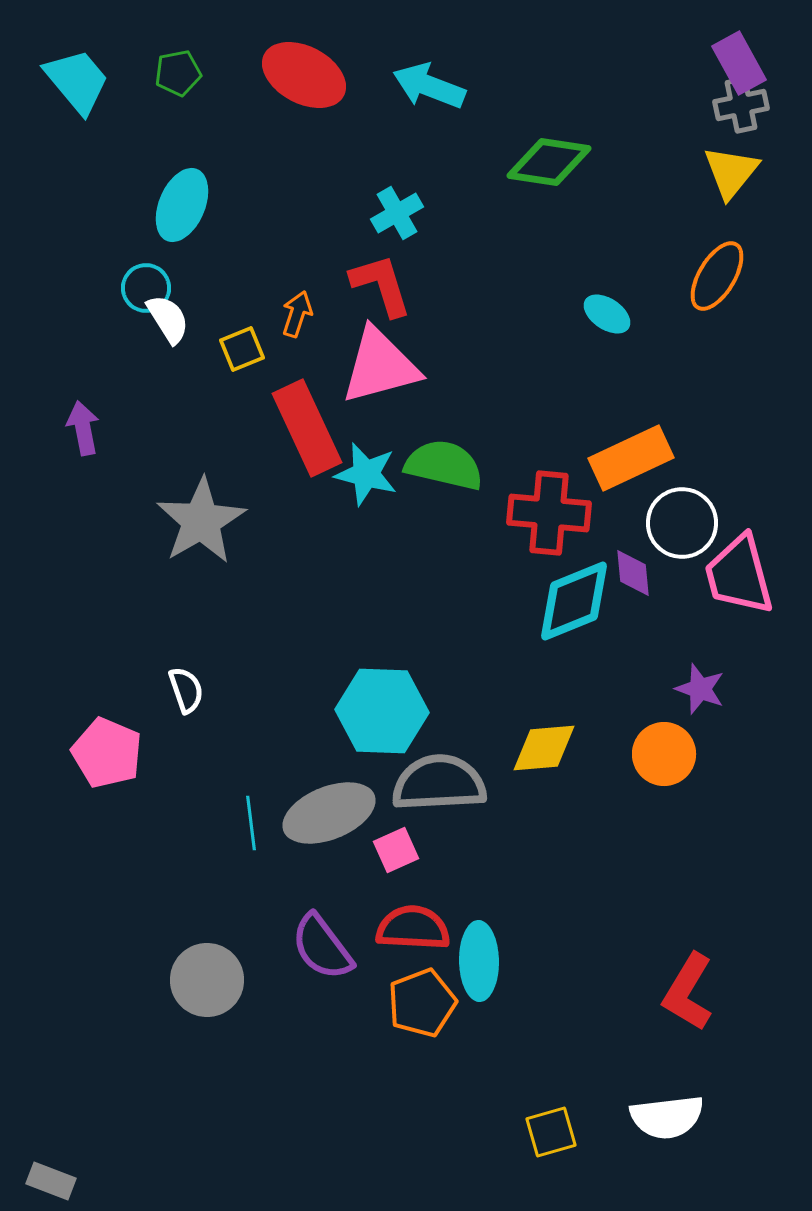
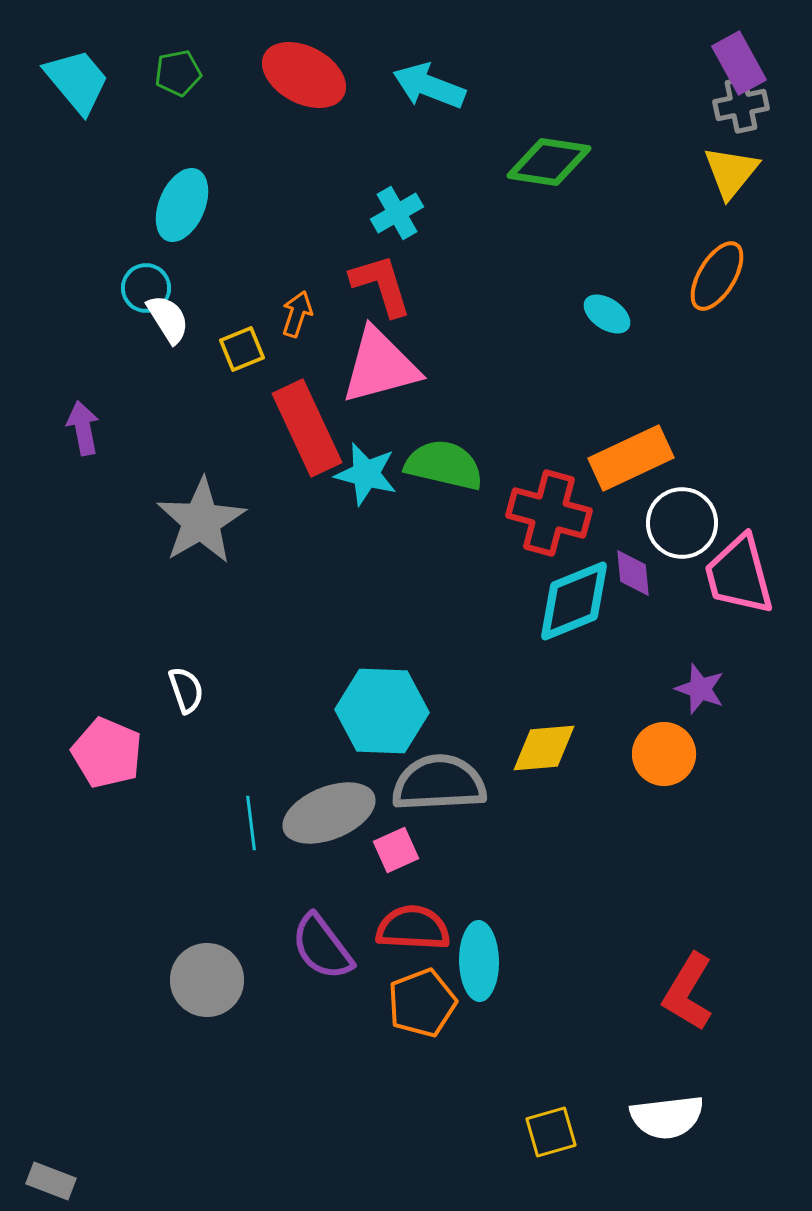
red cross at (549, 513): rotated 10 degrees clockwise
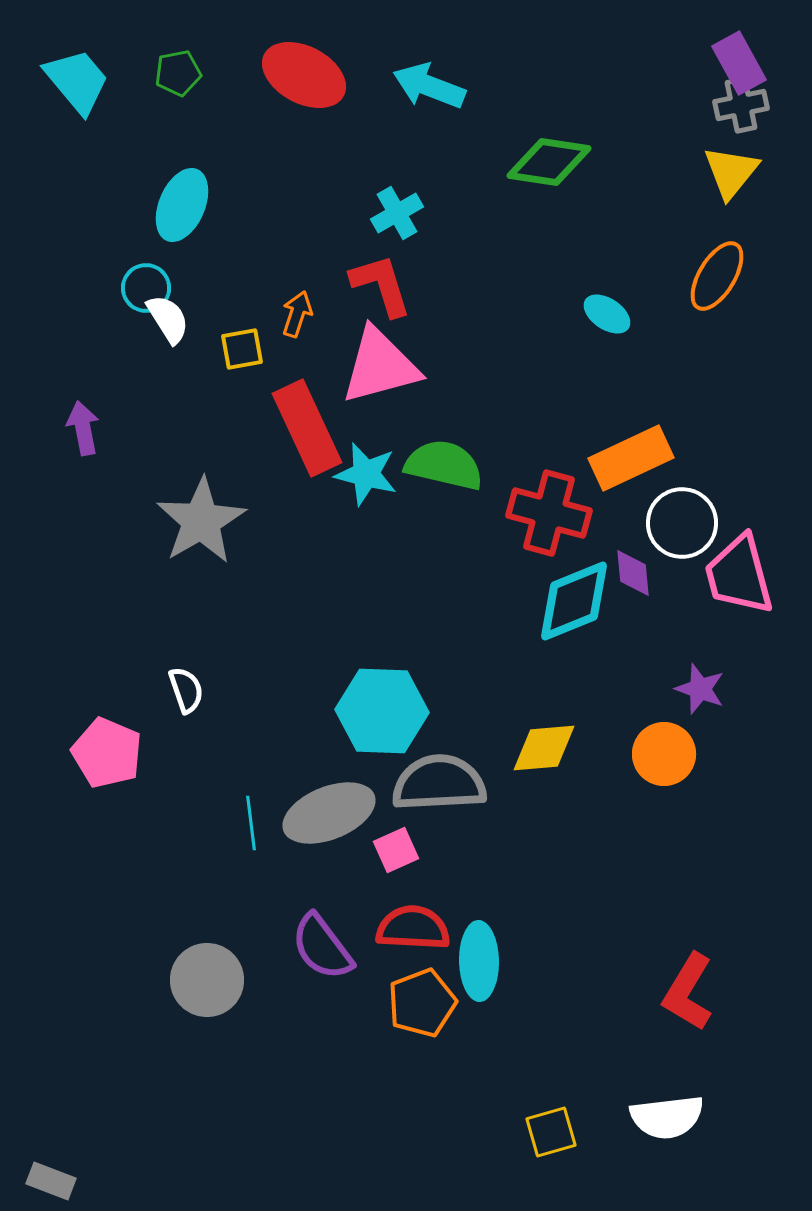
yellow square at (242, 349): rotated 12 degrees clockwise
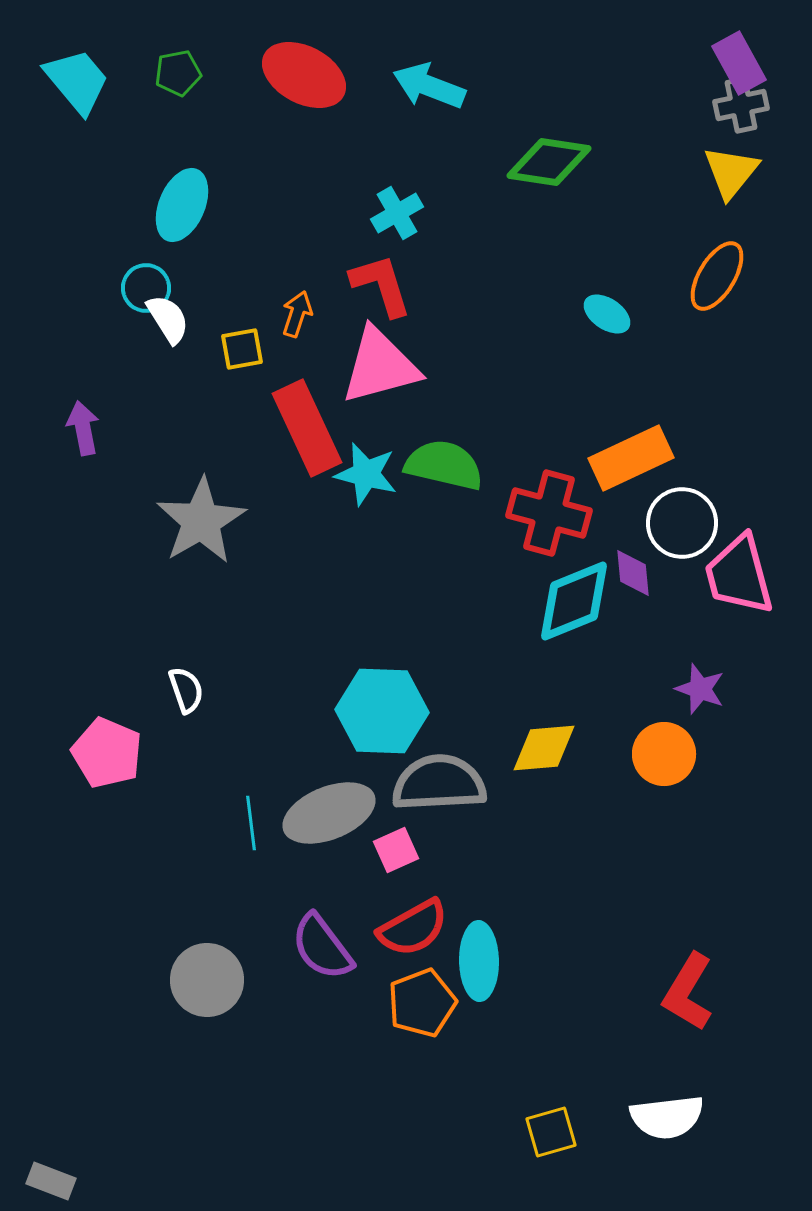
red semicircle at (413, 928): rotated 148 degrees clockwise
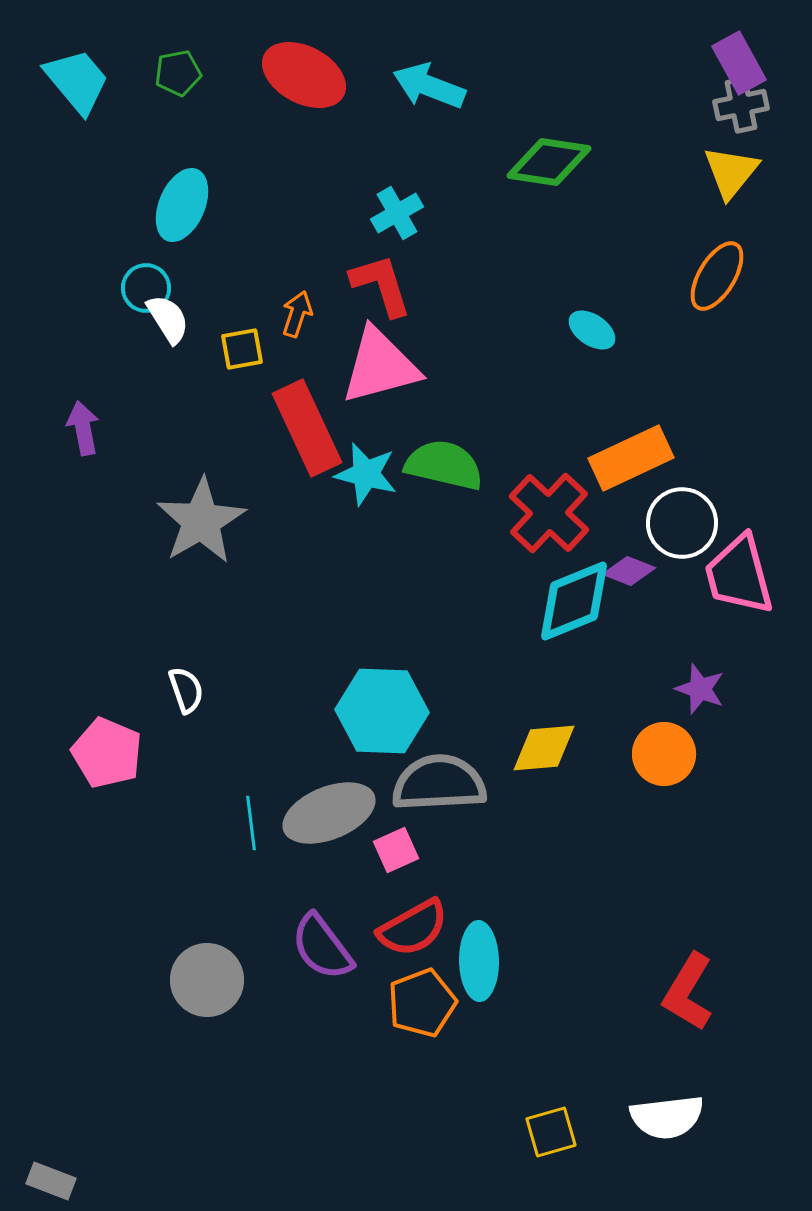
cyan ellipse at (607, 314): moved 15 px left, 16 px down
red cross at (549, 513): rotated 28 degrees clockwise
purple diamond at (633, 573): moved 4 px left, 2 px up; rotated 63 degrees counterclockwise
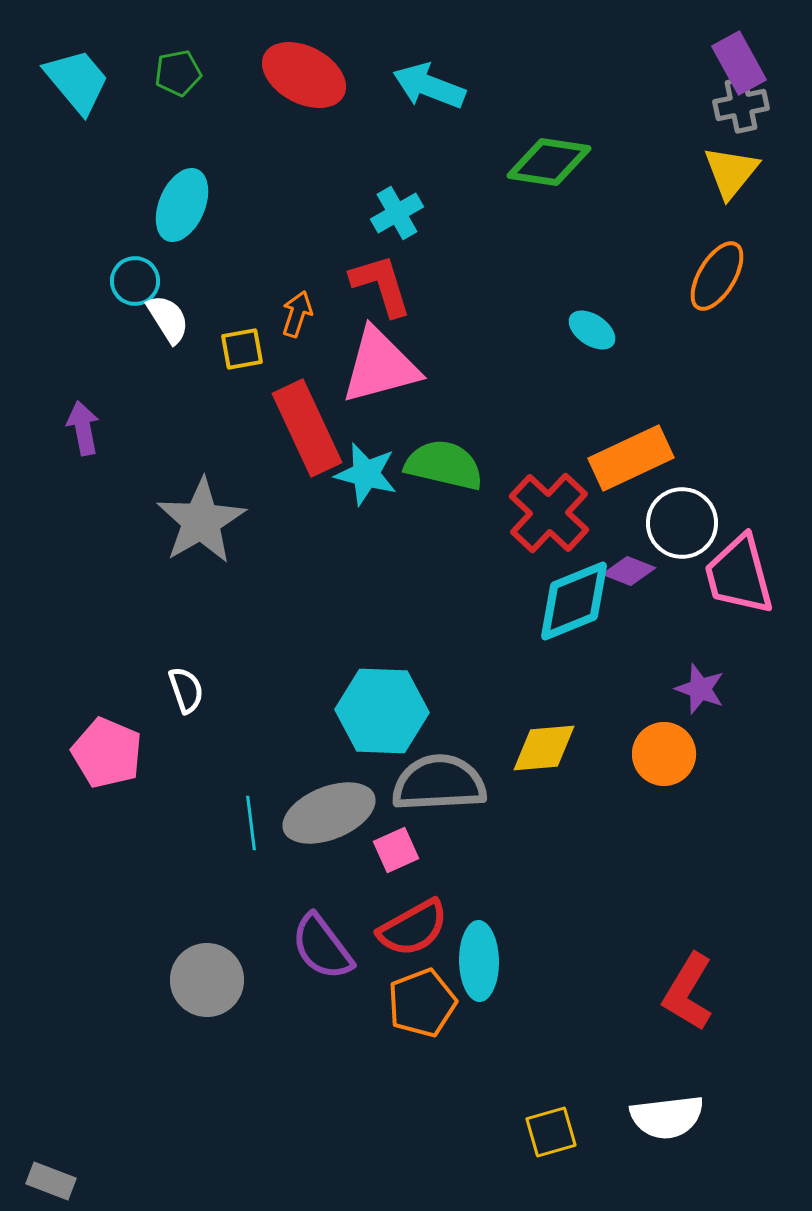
cyan circle at (146, 288): moved 11 px left, 7 px up
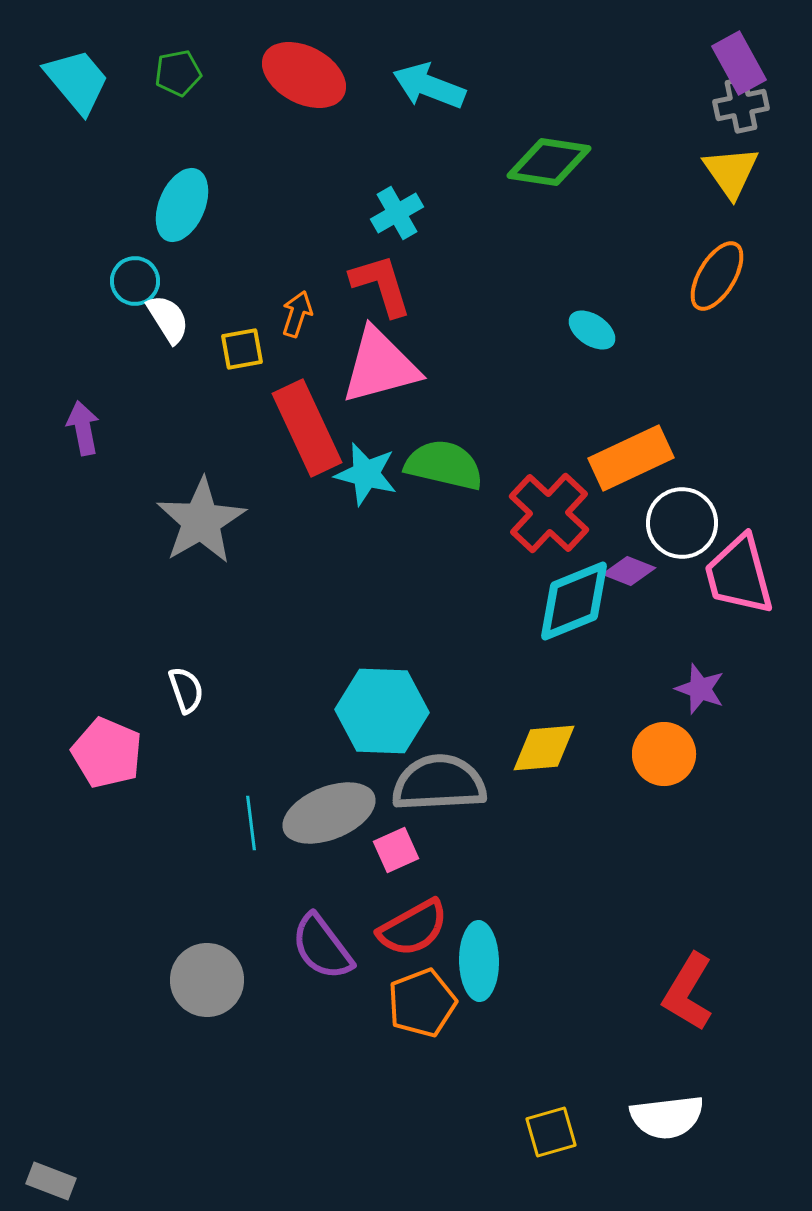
yellow triangle at (731, 172): rotated 14 degrees counterclockwise
